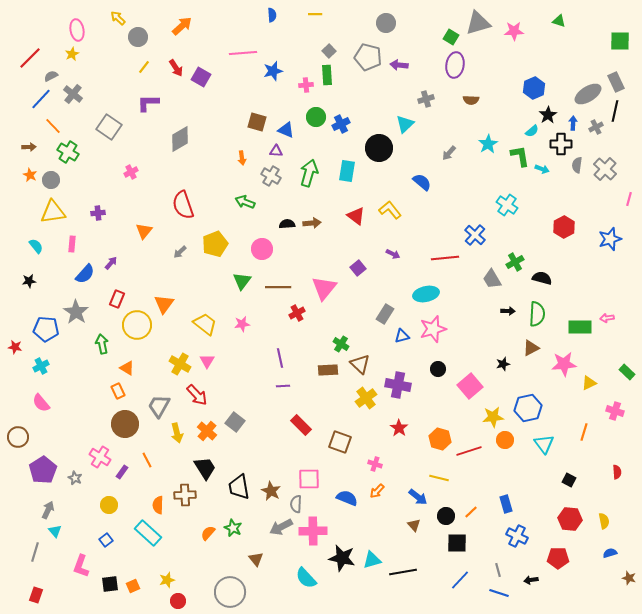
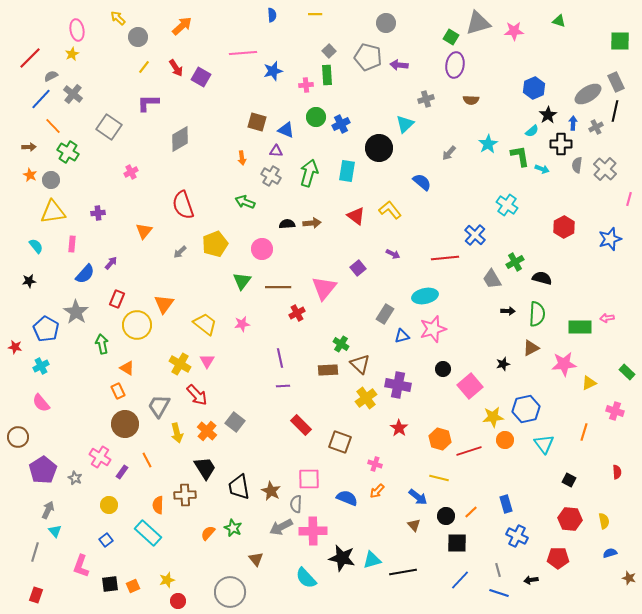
cyan ellipse at (426, 294): moved 1 px left, 2 px down
blue pentagon at (46, 329): rotated 25 degrees clockwise
black circle at (438, 369): moved 5 px right
blue hexagon at (528, 408): moved 2 px left, 1 px down
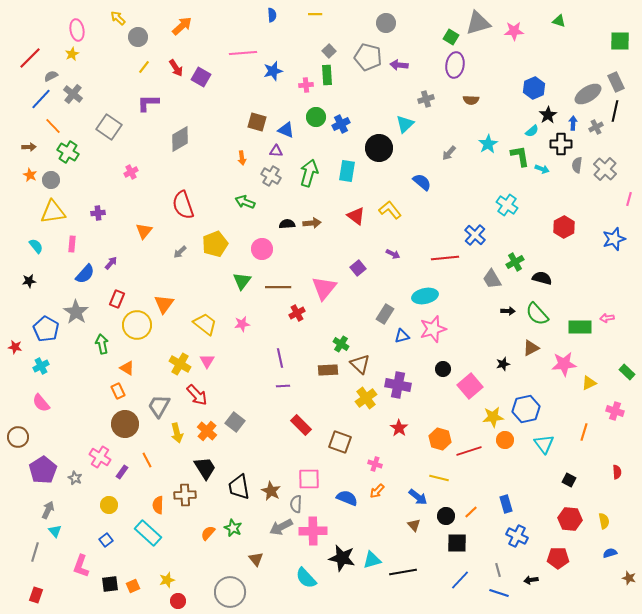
blue star at (610, 239): moved 4 px right
green semicircle at (537, 314): rotated 135 degrees clockwise
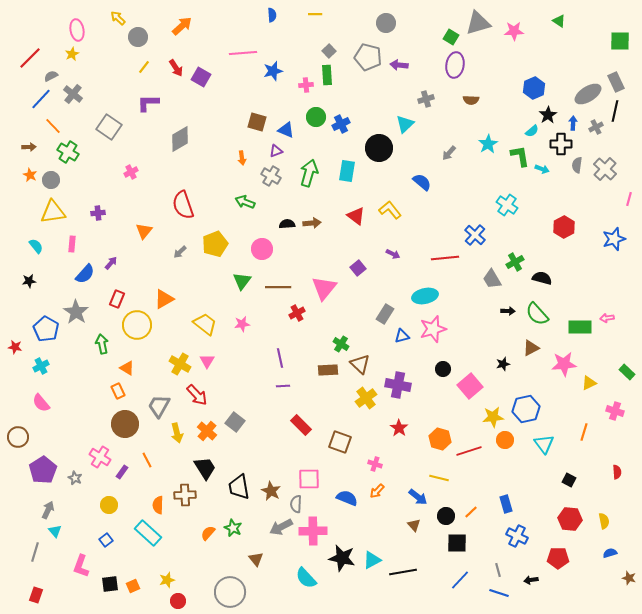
green triangle at (559, 21): rotated 16 degrees clockwise
purple triangle at (276, 151): rotated 24 degrees counterclockwise
orange triangle at (164, 304): moved 5 px up; rotated 25 degrees clockwise
cyan triangle at (372, 560): rotated 12 degrees counterclockwise
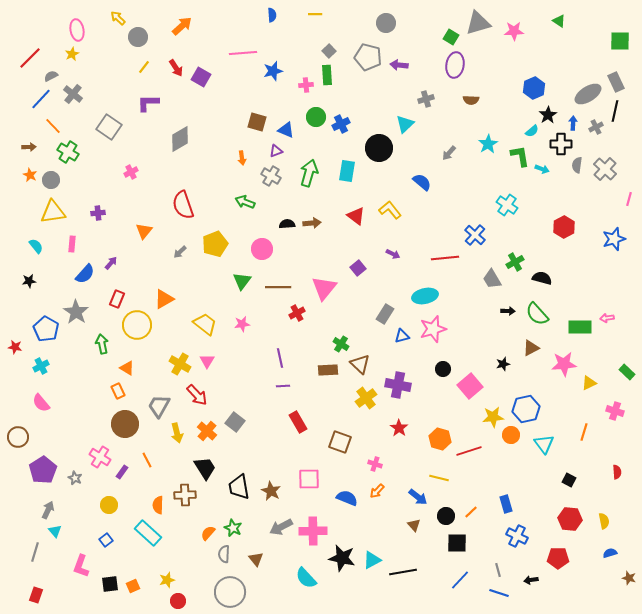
red rectangle at (301, 425): moved 3 px left, 3 px up; rotated 15 degrees clockwise
orange circle at (505, 440): moved 6 px right, 5 px up
gray semicircle at (296, 504): moved 72 px left, 50 px down
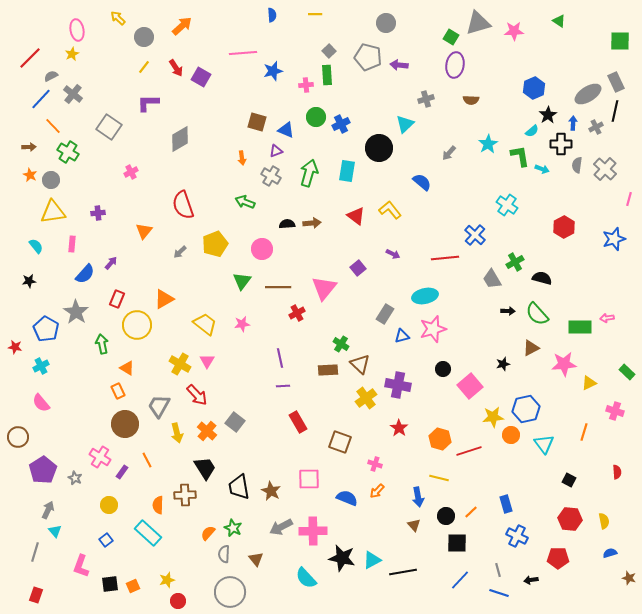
gray circle at (138, 37): moved 6 px right
blue arrow at (418, 497): rotated 42 degrees clockwise
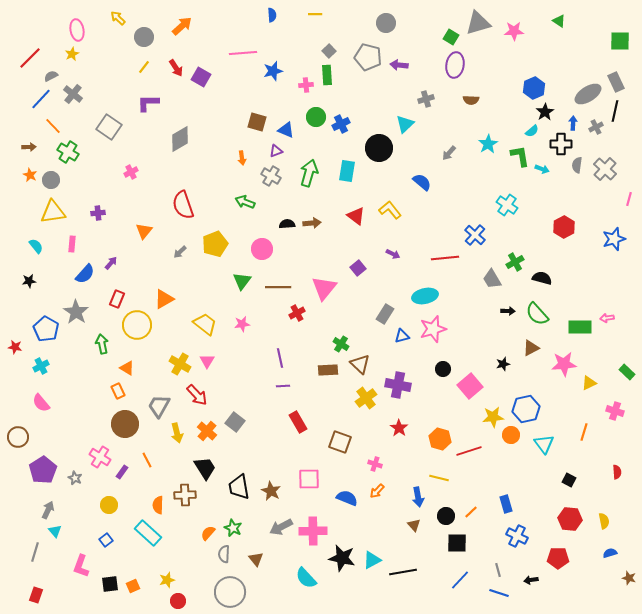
black star at (548, 115): moved 3 px left, 3 px up
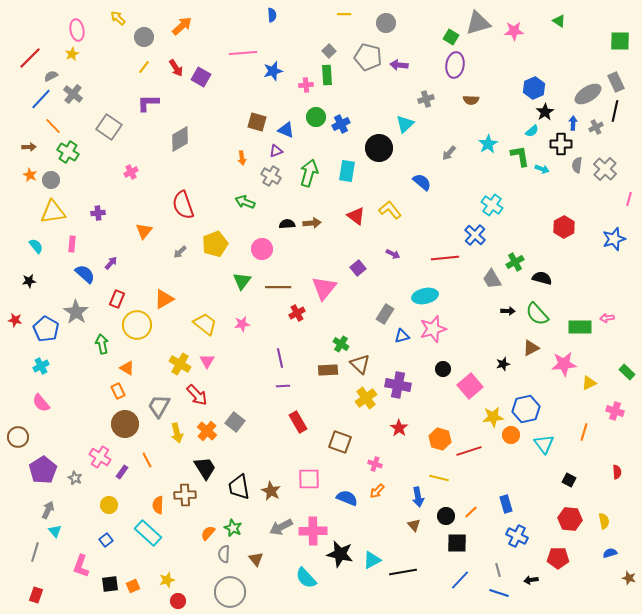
yellow line at (315, 14): moved 29 px right
cyan cross at (507, 205): moved 15 px left
blue semicircle at (85, 274): rotated 90 degrees counterclockwise
red star at (15, 347): moved 27 px up
black star at (342, 558): moved 2 px left, 4 px up
